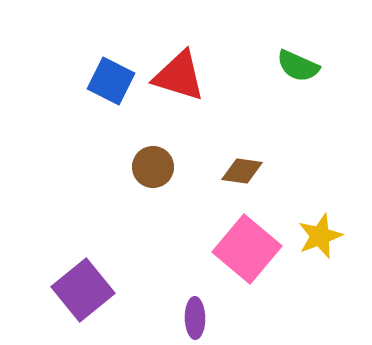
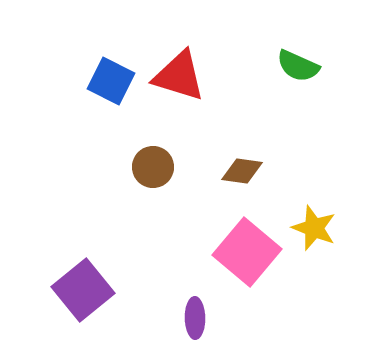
yellow star: moved 6 px left, 8 px up; rotated 30 degrees counterclockwise
pink square: moved 3 px down
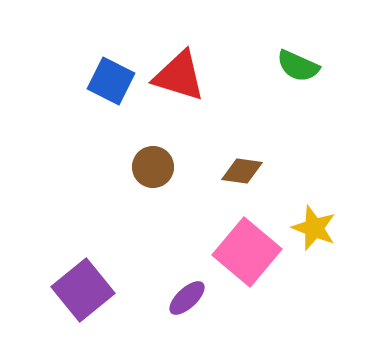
purple ellipse: moved 8 px left, 20 px up; rotated 48 degrees clockwise
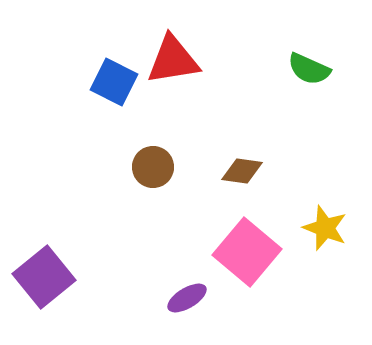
green semicircle: moved 11 px right, 3 px down
red triangle: moved 6 px left, 16 px up; rotated 26 degrees counterclockwise
blue square: moved 3 px right, 1 px down
yellow star: moved 11 px right
purple square: moved 39 px left, 13 px up
purple ellipse: rotated 12 degrees clockwise
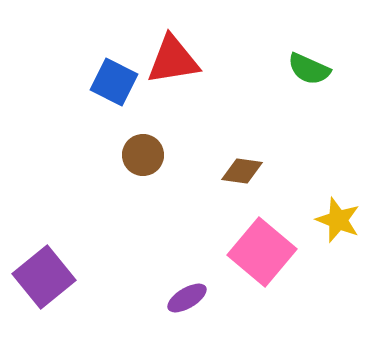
brown circle: moved 10 px left, 12 px up
yellow star: moved 13 px right, 8 px up
pink square: moved 15 px right
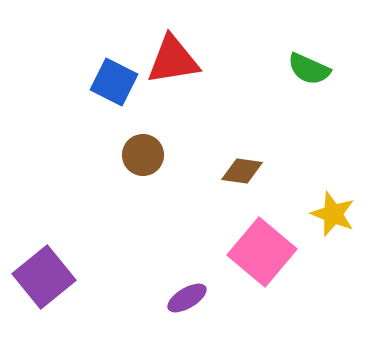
yellow star: moved 5 px left, 6 px up
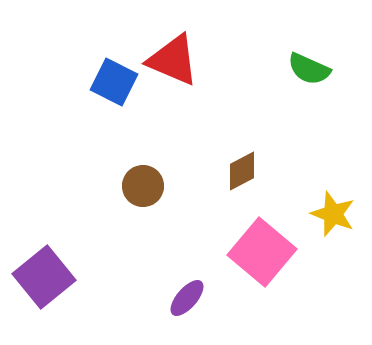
red triangle: rotated 32 degrees clockwise
brown circle: moved 31 px down
brown diamond: rotated 36 degrees counterclockwise
purple ellipse: rotated 18 degrees counterclockwise
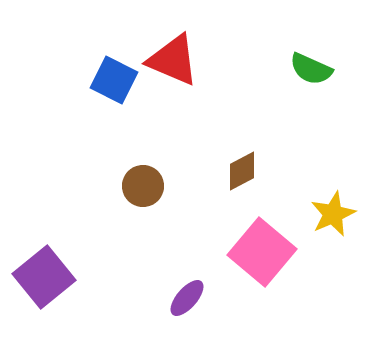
green semicircle: moved 2 px right
blue square: moved 2 px up
yellow star: rotated 27 degrees clockwise
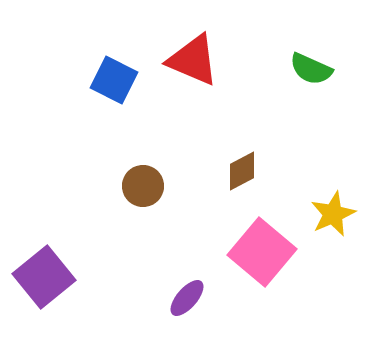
red triangle: moved 20 px right
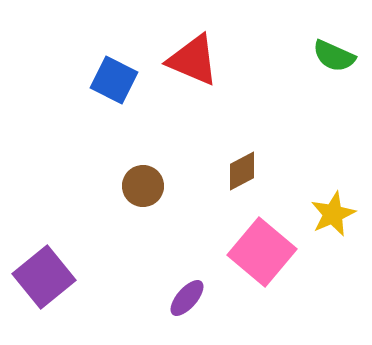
green semicircle: moved 23 px right, 13 px up
